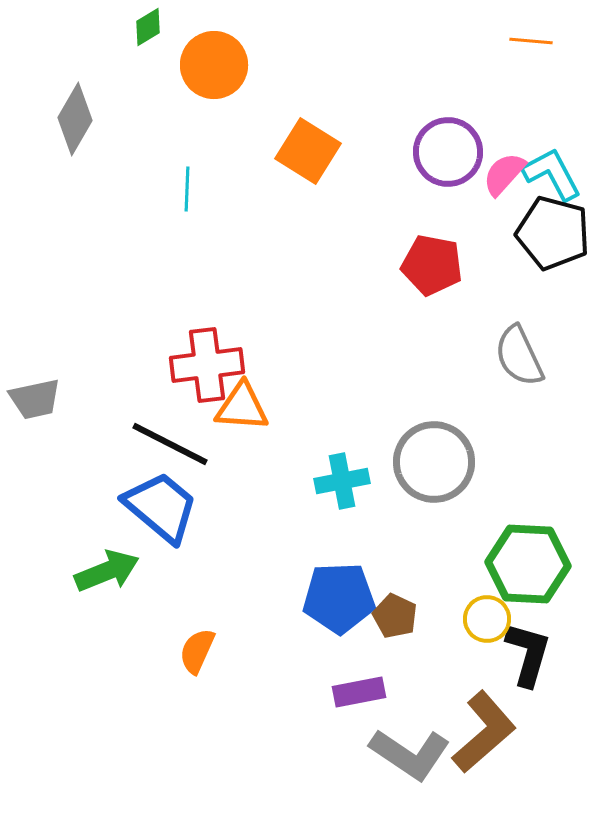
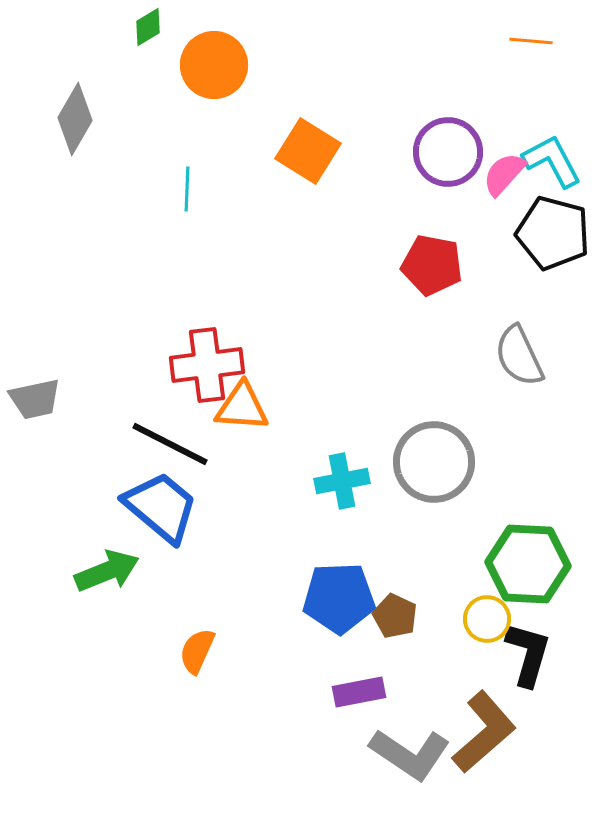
cyan L-shape: moved 13 px up
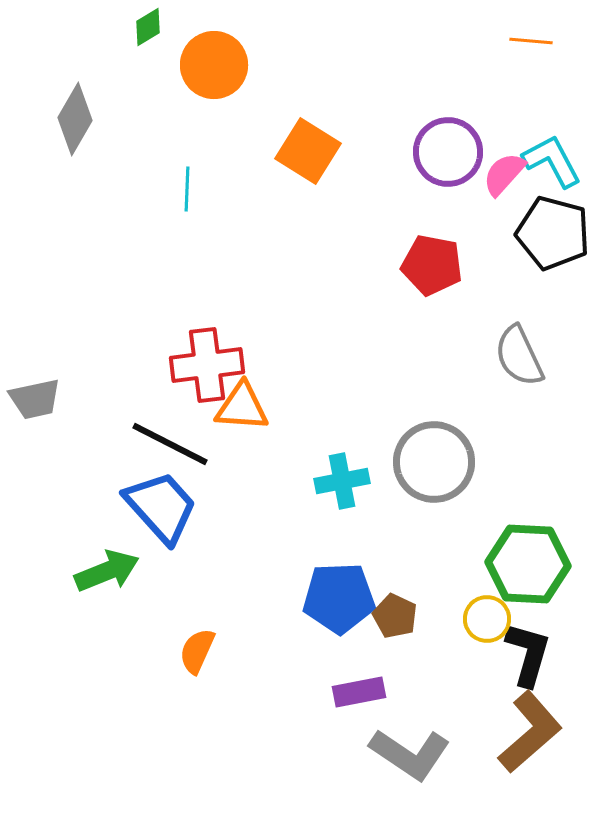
blue trapezoid: rotated 8 degrees clockwise
brown L-shape: moved 46 px right
